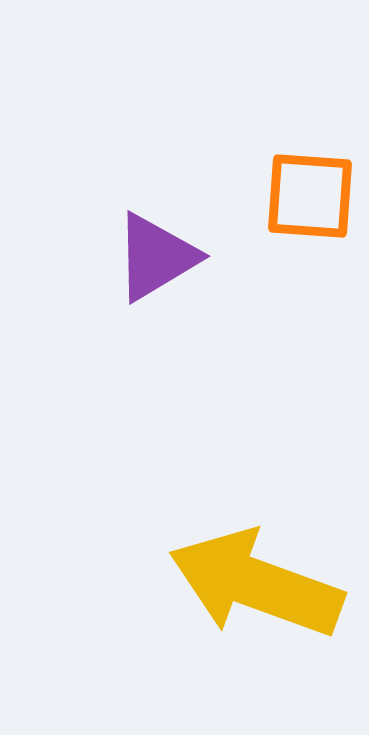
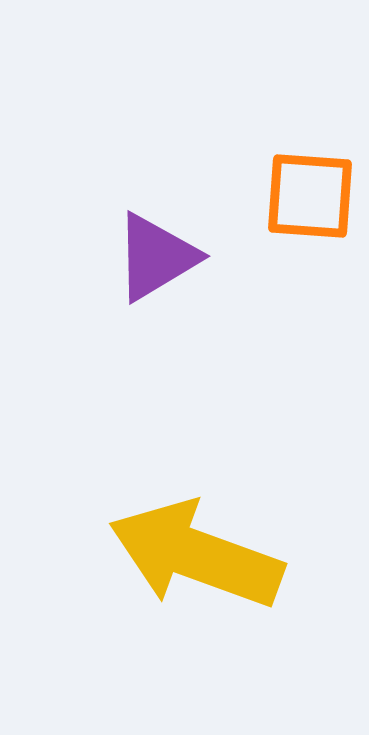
yellow arrow: moved 60 px left, 29 px up
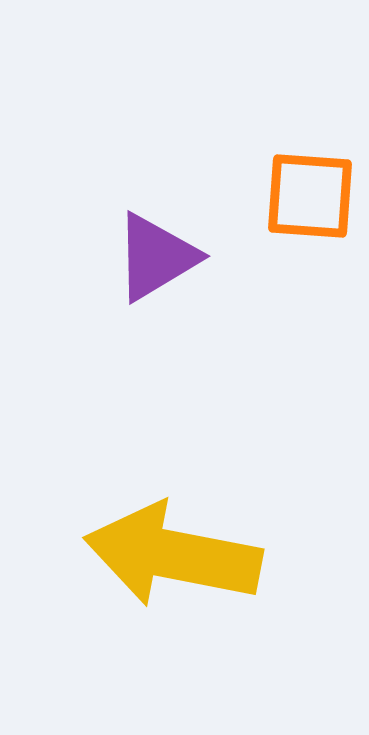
yellow arrow: moved 23 px left; rotated 9 degrees counterclockwise
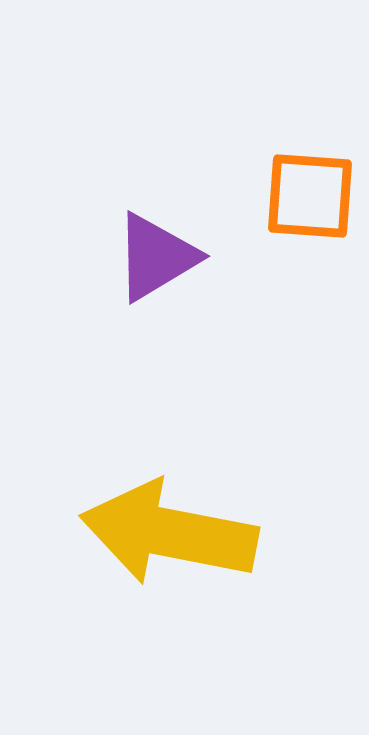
yellow arrow: moved 4 px left, 22 px up
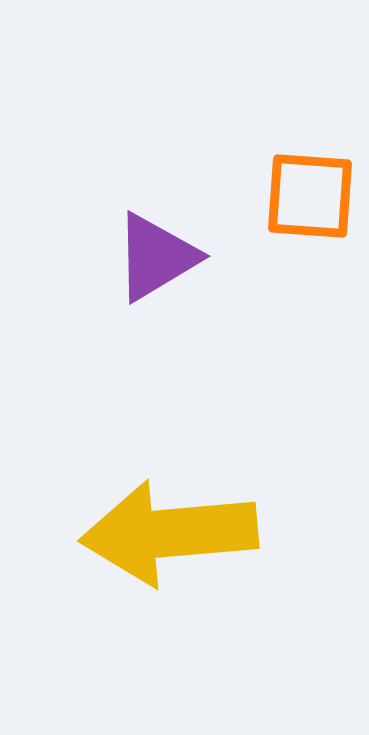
yellow arrow: rotated 16 degrees counterclockwise
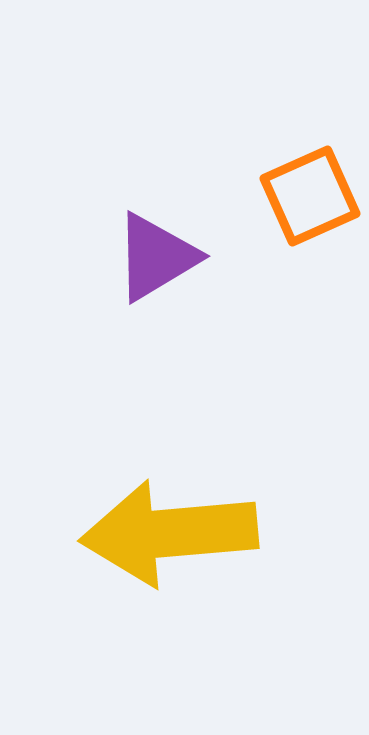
orange square: rotated 28 degrees counterclockwise
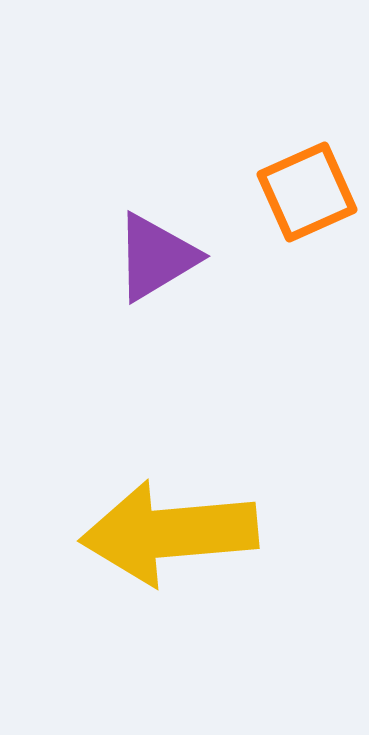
orange square: moved 3 px left, 4 px up
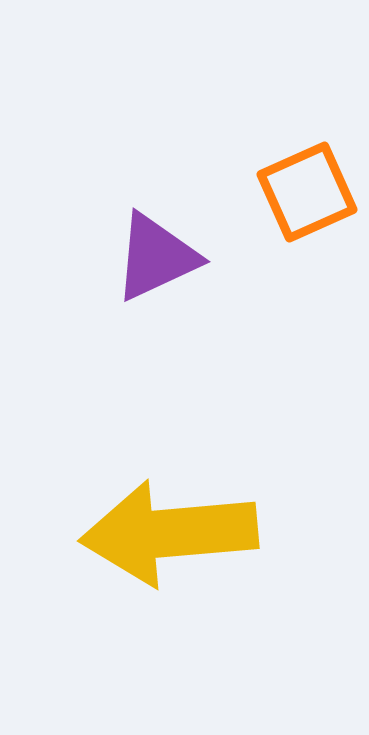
purple triangle: rotated 6 degrees clockwise
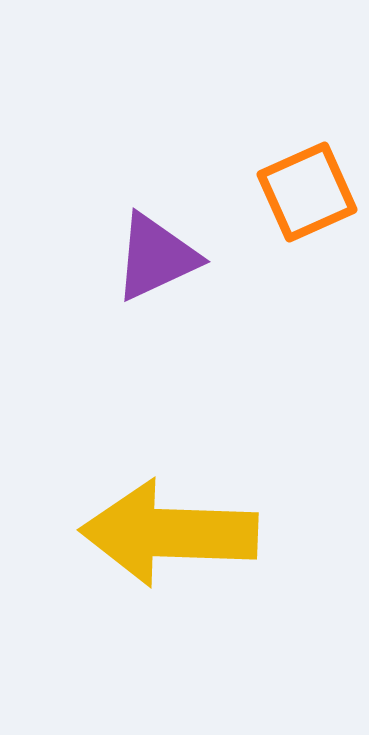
yellow arrow: rotated 7 degrees clockwise
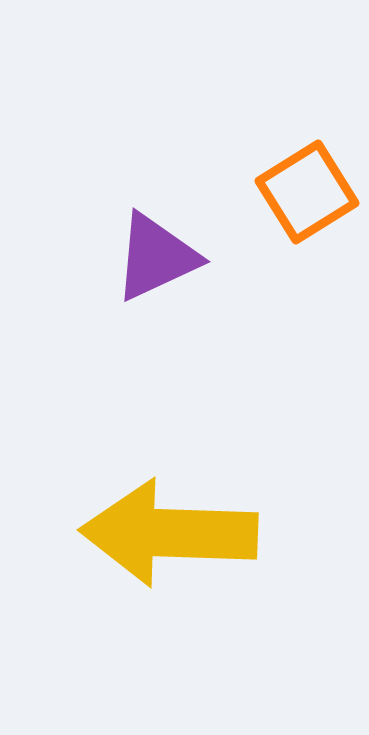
orange square: rotated 8 degrees counterclockwise
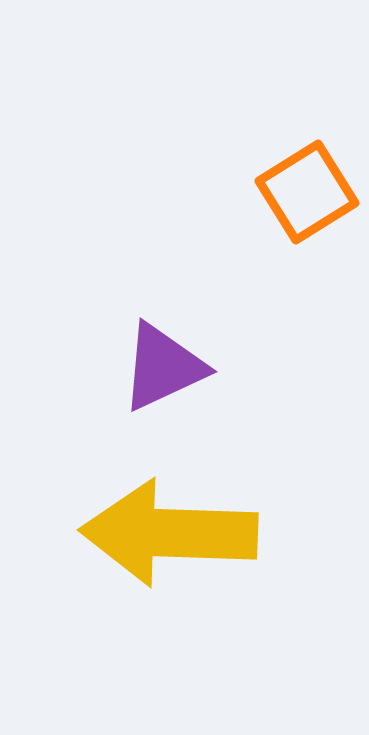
purple triangle: moved 7 px right, 110 px down
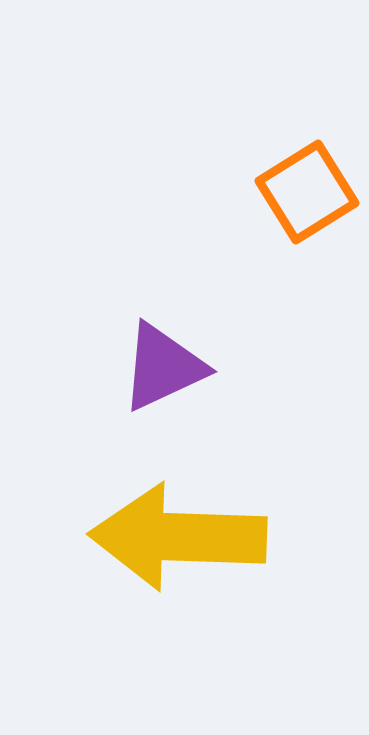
yellow arrow: moved 9 px right, 4 px down
